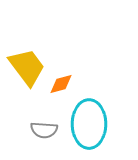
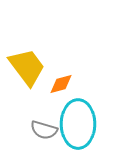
cyan ellipse: moved 11 px left
gray semicircle: rotated 12 degrees clockwise
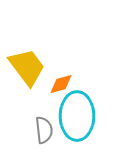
cyan ellipse: moved 1 px left, 8 px up
gray semicircle: rotated 112 degrees counterclockwise
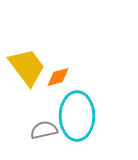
orange diamond: moved 3 px left, 7 px up
gray semicircle: rotated 96 degrees counterclockwise
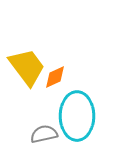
orange diamond: moved 3 px left; rotated 10 degrees counterclockwise
gray semicircle: moved 4 px down
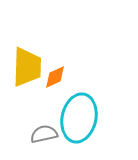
yellow trapezoid: rotated 39 degrees clockwise
cyan ellipse: moved 2 px right, 2 px down; rotated 12 degrees clockwise
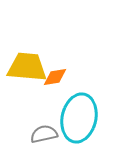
yellow trapezoid: rotated 87 degrees counterclockwise
orange diamond: rotated 15 degrees clockwise
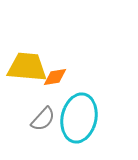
gray semicircle: moved 1 px left, 15 px up; rotated 144 degrees clockwise
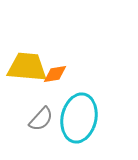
orange diamond: moved 3 px up
gray semicircle: moved 2 px left
